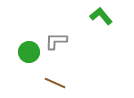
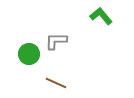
green circle: moved 2 px down
brown line: moved 1 px right
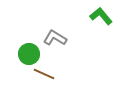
gray L-shape: moved 1 px left, 3 px up; rotated 30 degrees clockwise
brown line: moved 12 px left, 9 px up
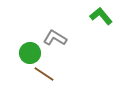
green circle: moved 1 px right, 1 px up
brown line: rotated 10 degrees clockwise
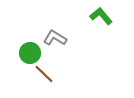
brown line: rotated 10 degrees clockwise
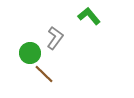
green L-shape: moved 12 px left
gray L-shape: rotated 95 degrees clockwise
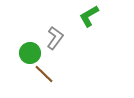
green L-shape: rotated 80 degrees counterclockwise
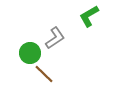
gray L-shape: rotated 20 degrees clockwise
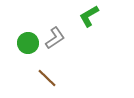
green circle: moved 2 px left, 10 px up
brown line: moved 3 px right, 4 px down
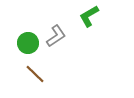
gray L-shape: moved 1 px right, 2 px up
brown line: moved 12 px left, 4 px up
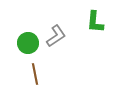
green L-shape: moved 6 px right, 6 px down; rotated 55 degrees counterclockwise
brown line: rotated 35 degrees clockwise
